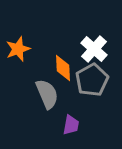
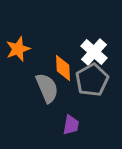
white cross: moved 3 px down
gray semicircle: moved 6 px up
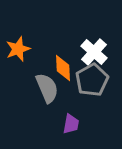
purple trapezoid: moved 1 px up
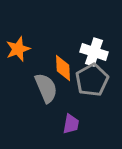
white cross: rotated 24 degrees counterclockwise
gray semicircle: moved 1 px left
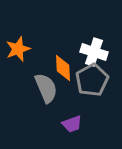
purple trapezoid: moved 1 px right; rotated 60 degrees clockwise
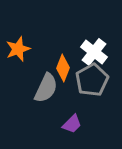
white cross: rotated 20 degrees clockwise
orange diamond: rotated 24 degrees clockwise
gray semicircle: rotated 48 degrees clockwise
purple trapezoid: rotated 25 degrees counterclockwise
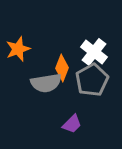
orange diamond: moved 1 px left
gray semicircle: moved 5 px up; rotated 56 degrees clockwise
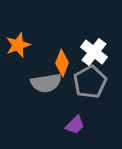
orange star: moved 4 px up
orange diamond: moved 5 px up
gray pentagon: moved 2 px left, 2 px down
purple trapezoid: moved 3 px right, 1 px down
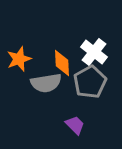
orange star: moved 1 px right, 14 px down
orange diamond: rotated 24 degrees counterclockwise
purple trapezoid: rotated 90 degrees counterclockwise
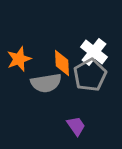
gray pentagon: moved 7 px up
purple trapezoid: moved 1 px right, 1 px down; rotated 10 degrees clockwise
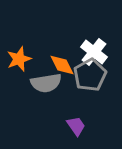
orange diamond: moved 2 px down; rotated 24 degrees counterclockwise
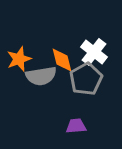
orange diamond: moved 5 px up; rotated 12 degrees clockwise
gray pentagon: moved 4 px left, 4 px down
gray semicircle: moved 5 px left, 7 px up
purple trapezoid: rotated 60 degrees counterclockwise
